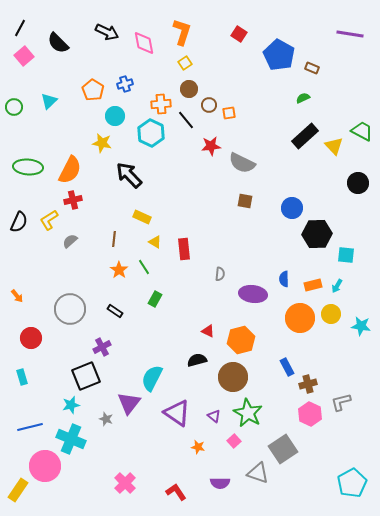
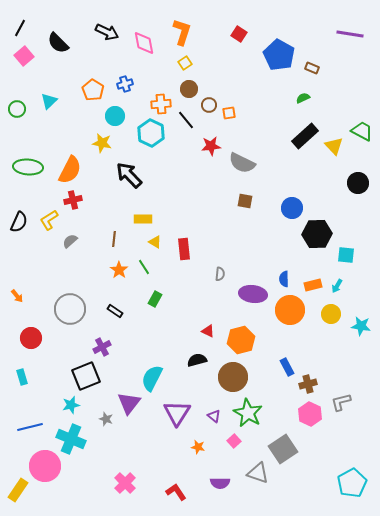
green circle at (14, 107): moved 3 px right, 2 px down
yellow rectangle at (142, 217): moved 1 px right, 2 px down; rotated 24 degrees counterclockwise
orange circle at (300, 318): moved 10 px left, 8 px up
purple triangle at (177, 413): rotated 28 degrees clockwise
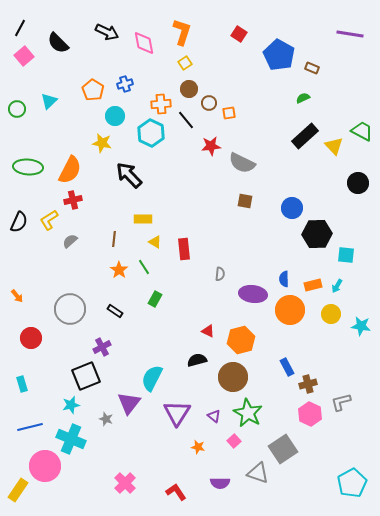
brown circle at (209, 105): moved 2 px up
cyan rectangle at (22, 377): moved 7 px down
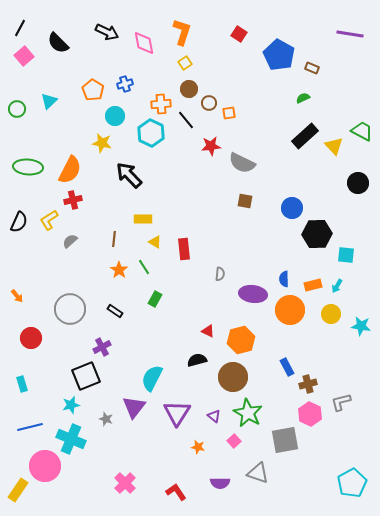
purple triangle at (129, 403): moved 5 px right, 4 px down
gray square at (283, 449): moved 2 px right, 9 px up; rotated 24 degrees clockwise
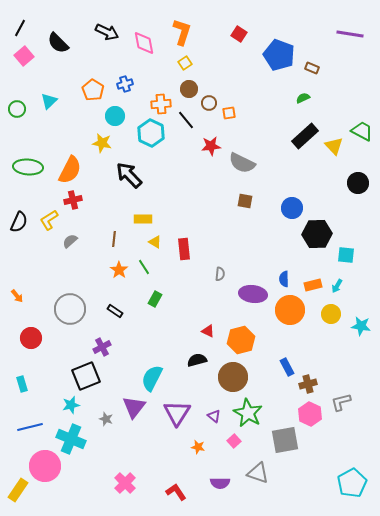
blue pentagon at (279, 55): rotated 8 degrees counterclockwise
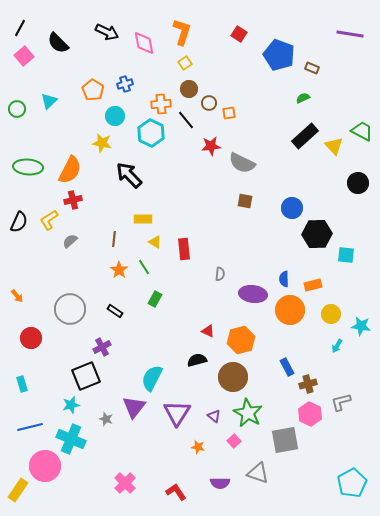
cyan arrow at (337, 286): moved 60 px down
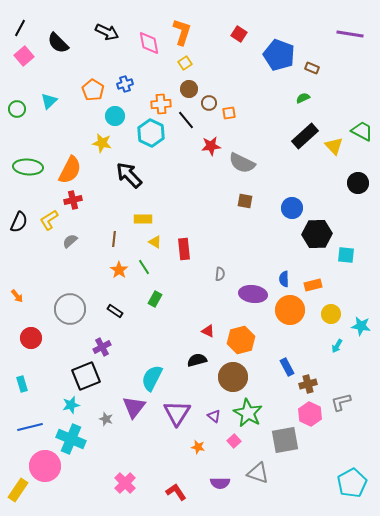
pink diamond at (144, 43): moved 5 px right
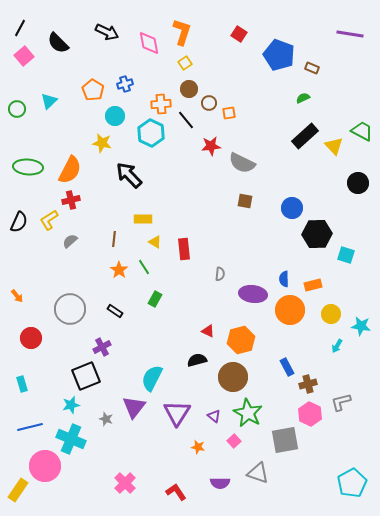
red cross at (73, 200): moved 2 px left
cyan square at (346, 255): rotated 12 degrees clockwise
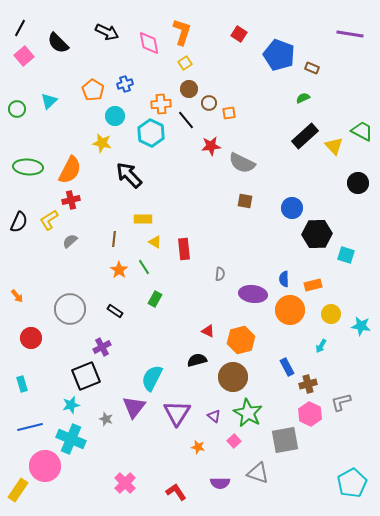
cyan arrow at (337, 346): moved 16 px left
